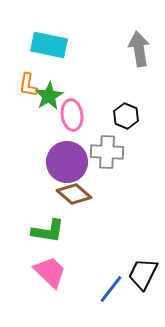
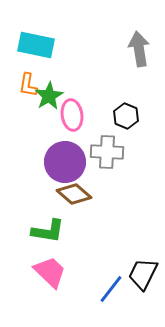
cyan rectangle: moved 13 px left
purple circle: moved 2 px left
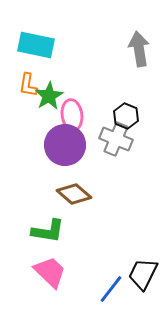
gray cross: moved 9 px right, 13 px up; rotated 20 degrees clockwise
purple circle: moved 17 px up
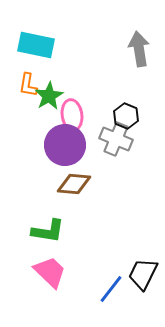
brown diamond: moved 10 px up; rotated 36 degrees counterclockwise
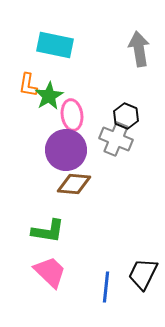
cyan rectangle: moved 19 px right
purple circle: moved 1 px right, 5 px down
blue line: moved 5 px left, 2 px up; rotated 32 degrees counterclockwise
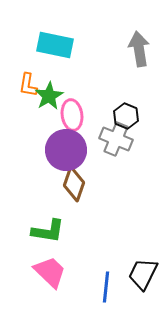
brown diamond: rotated 76 degrees counterclockwise
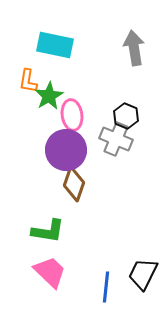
gray arrow: moved 5 px left, 1 px up
orange L-shape: moved 4 px up
